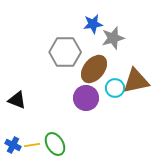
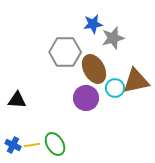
brown ellipse: rotated 68 degrees counterclockwise
black triangle: rotated 18 degrees counterclockwise
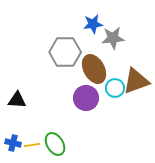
gray star: rotated 10 degrees clockwise
brown triangle: rotated 8 degrees counterclockwise
blue cross: moved 2 px up; rotated 14 degrees counterclockwise
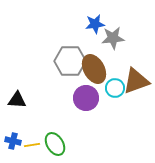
blue star: moved 2 px right
gray hexagon: moved 5 px right, 9 px down
blue cross: moved 2 px up
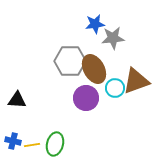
green ellipse: rotated 45 degrees clockwise
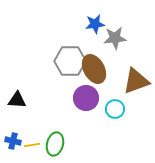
gray star: moved 2 px right
cyan circle: moved 21 px down
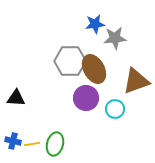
black triangle: moved 1 px left, 2 px up
yellow line: moved 1 px up
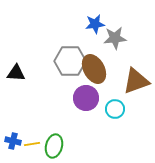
black triangle: moved 25 px up
green ellipse: moved 1 px left, 2 px down
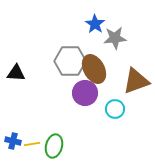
blue star: rotated 30 degrees counterclockwise
purple circle: moved 1 px left, 5 px up
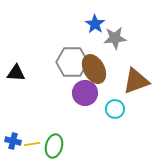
gray hexagon: moved 2 px right, 1 px down
